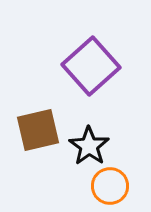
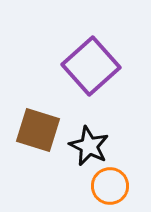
brown square: rotated 30 degrees clockwise
black star: rotated 9 degrees counterclockwise
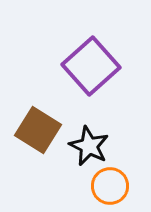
brown square: rotated 15 degrees clockwise
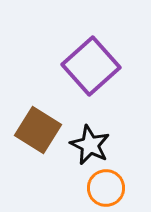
black star: moved 1 px right, 1 px up
orange circle: moved 4 px left, 2 px down
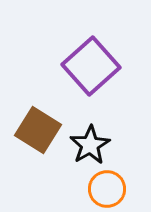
black star: rotated 15 degrees clockwise
orange circle: moved 1 px right, 1 px down
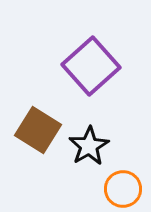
black star: moved 1 px left, 1 px down
orange circle: moved 16 px right
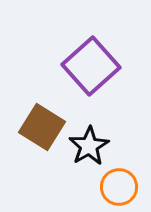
brown square: moved 4 px right, 3 px up
orange circle: moved 4 px left, 2 px up
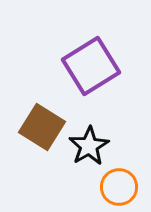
purple square: rotated 10 degrees clockwise
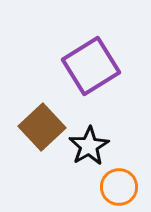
brown square: rotated 15 degrees clockwise
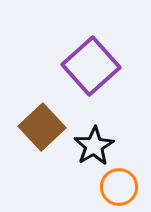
purple square: rotated 10 degrees counterclockwise
black star: moved 5 px right
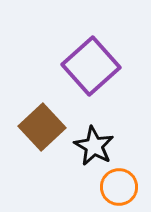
black star: rotated 12 degrees counterclockwise
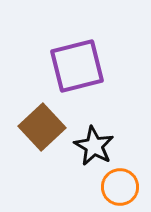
purple square: moved 14 px left; rotated 28 degrees clockwise
orange circle: moved 1 px right
